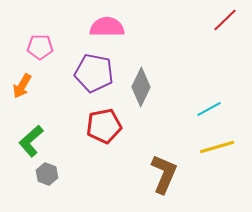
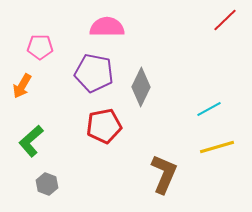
gray hexagon: moved 10 px down
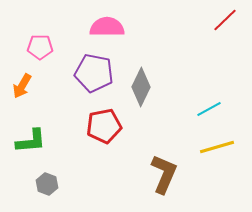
green L-shape: rotated 144 degrees counterclockwise
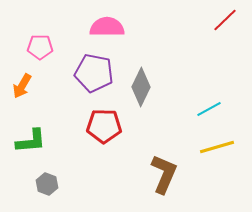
red pentagon: rotated 12 degrees clockwise
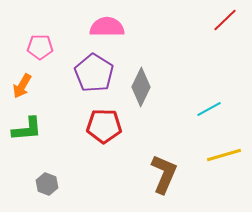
purple pentagon: rotated 21 degrees clockwise
green L-shape: moved 4 px left, 12 px up
yellow line: moved 7 px right, 8 px down
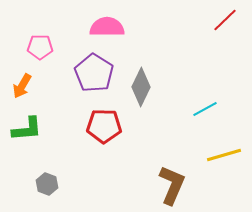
cyan line: moved 4 px left
brown L-shape: moved 8 px right, 11 px down
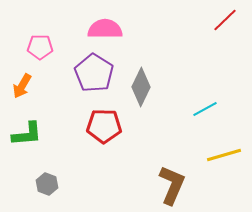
pink semicircle: moved 2 px left, 2 px down
green L-shape: moved 5 px down
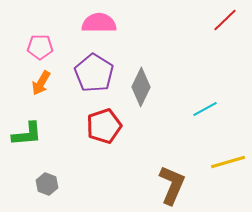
pink semicircle: moved 6 px left, 6 px up
orange arrow: moved 19 px right, 3 px up
red pentagon: rotated 20 degrees counterclockwise
yellow line: moved 4 px right, 7 px down
